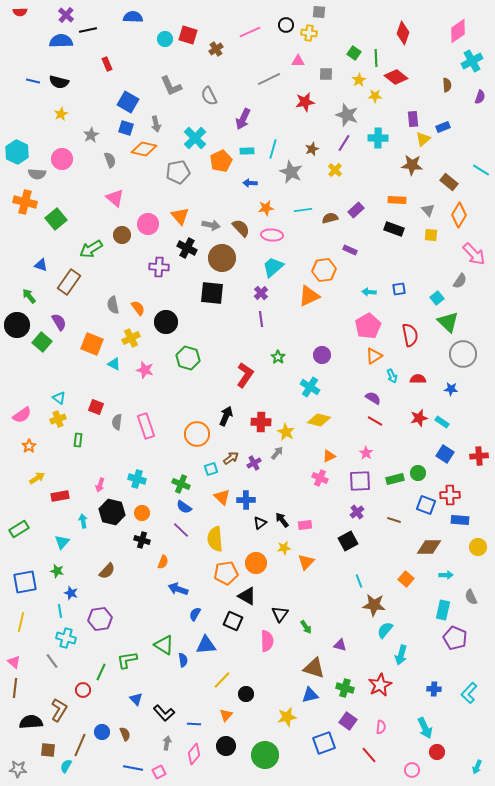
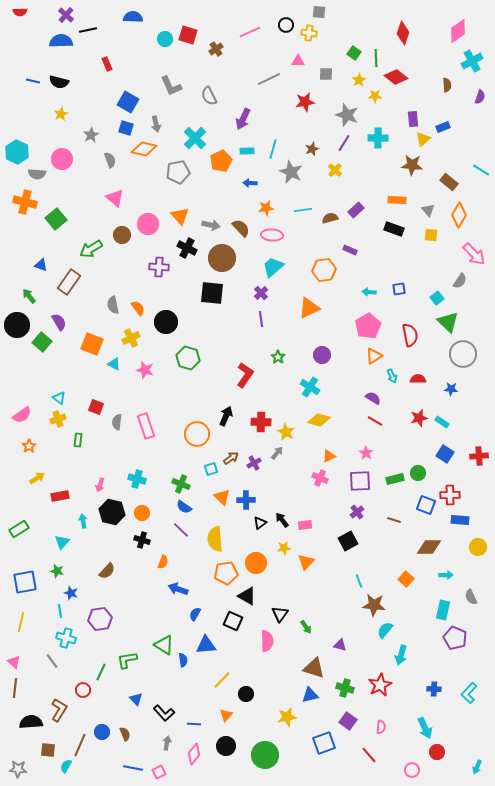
orange triangle at (309, 296): moved 12 px down
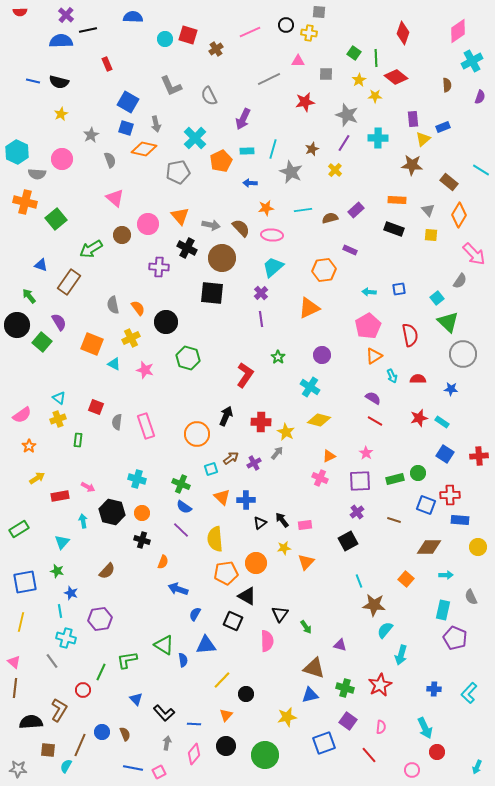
pink arrow at (100, 485): moved 12 px left, 2 px down; rotated 80 degrees counterclockwise
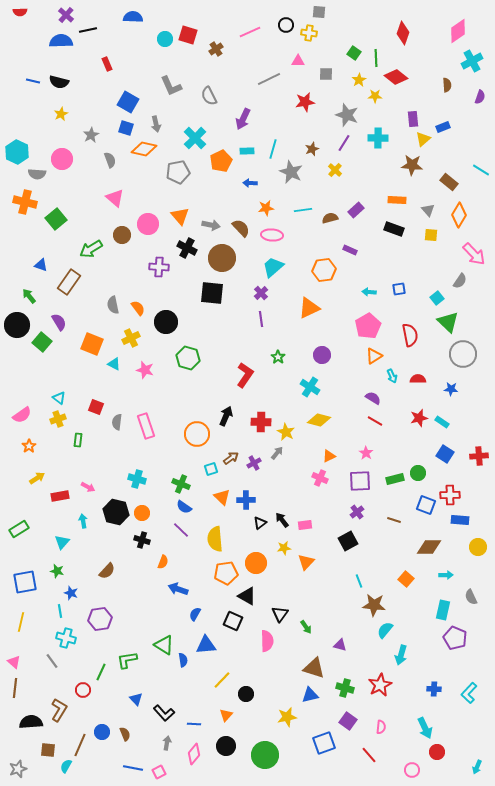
black hexagon at (112, 512): moved 4 px right
gray star at (18, 769): rotated 24 degrees counterclockwise
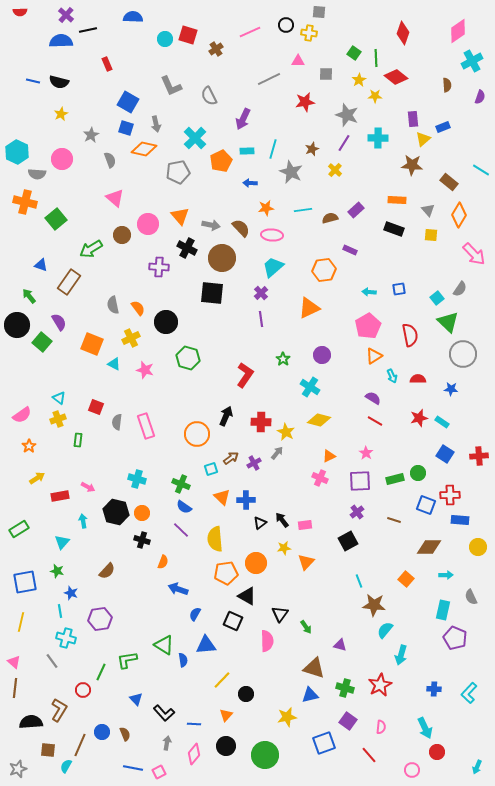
gray semicircle at (460, 281): moved 8 px down
green star at (278, 357): moved 5 px right, 2 px down
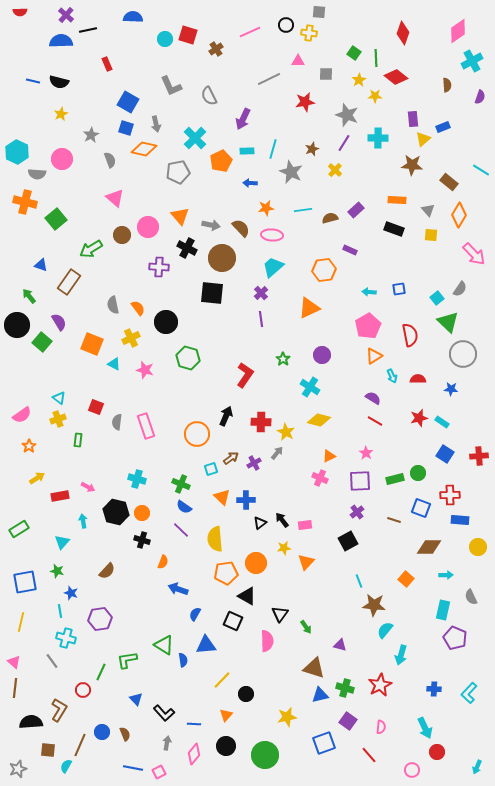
pink circle at (148, 224): moved 3 px down
blue square at (426, 505): moved 5 px left, 3 px down
blue triangle at (310, 695): moved 10 px right
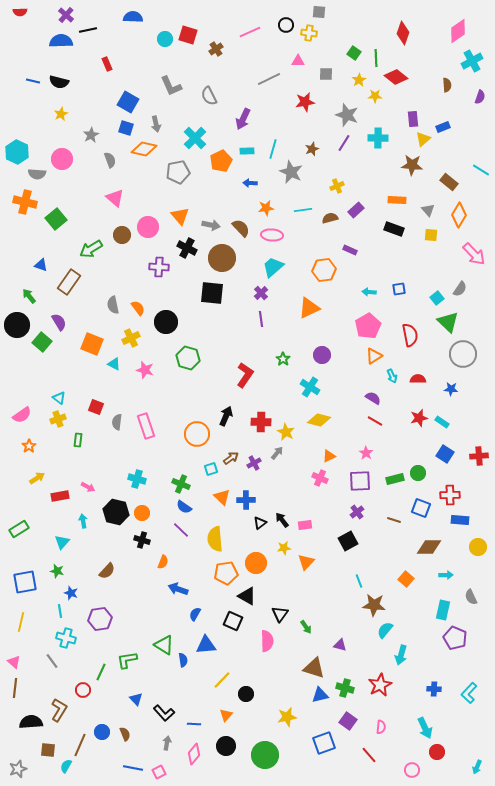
yellow cross at (335, 170): moved 2 px right, 16 px down; rotated 24 degrees clockwise
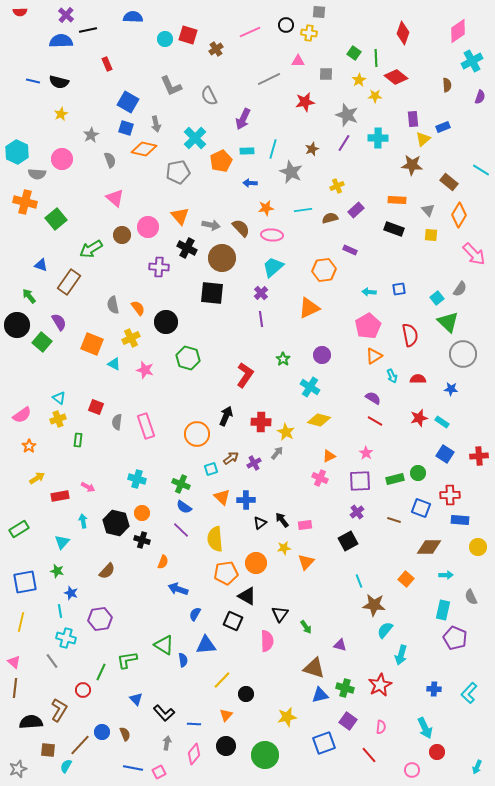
black hexagon at (116, 512): moved 11 px down
brown line at (80, 745): rotated 20 degrees clockwise
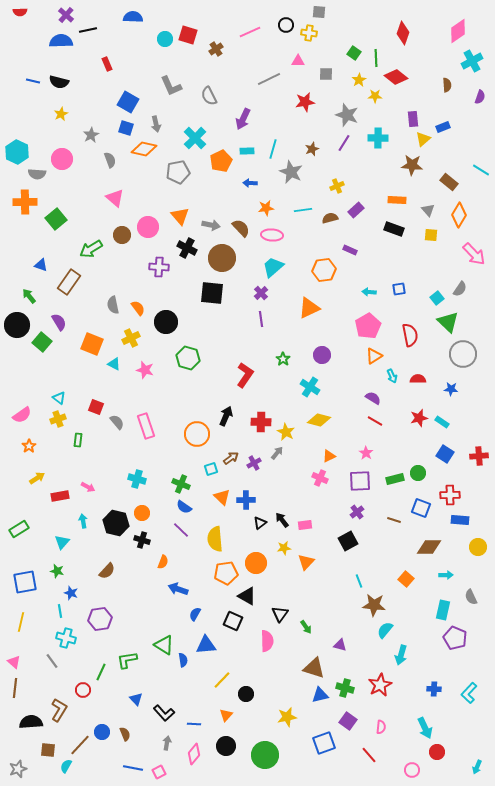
orange cross at (25, 202): rotated 15 degrees counterclockwise
gray semicircle at (117, 422): rotated 133 degrees clockwise
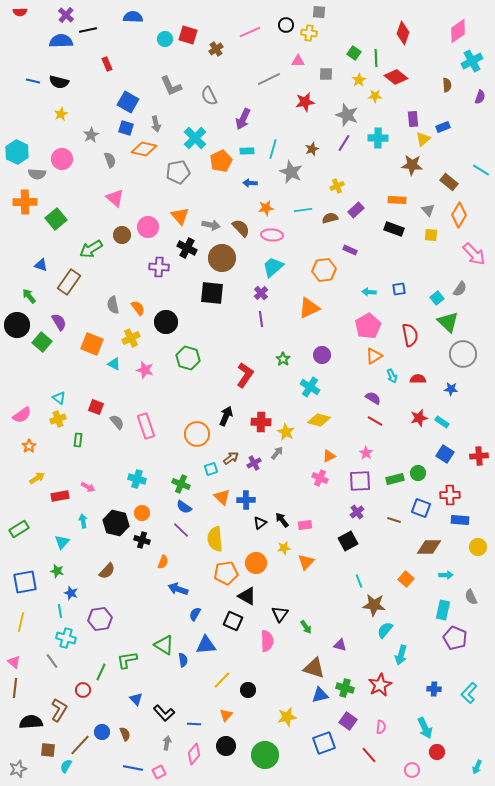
black circle at (246, 694): moved 2 px right, 4 px up
